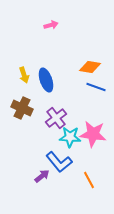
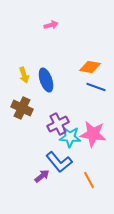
purple cross: moved 2 px right, 6 px down; rotated 10 degrees clockwise
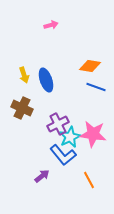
orange diamond: moved 1 px up
cyan star: rotated 30 degrees counterclockwise
blue L-shape: moved 4 px right, 7 px up
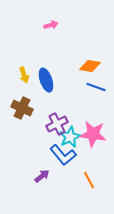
purple cross: moved 1 px left
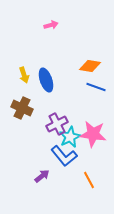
blue L-shape: moved 1 px right, 1 px down
